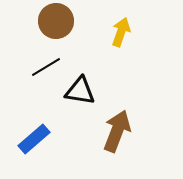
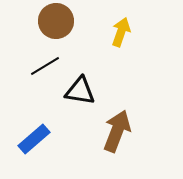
black line: moved 1 px left, 1 px up
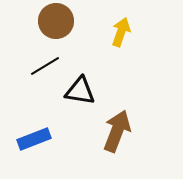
blue rectangle: rotated 20 degrees clockwise
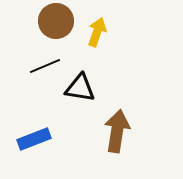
yellow arrow: moved 24 px left
black line: rotated 8 degrees clockwise
black triangle: moved 3 px up
brown arrow: rotated 12 degrees counterclockwise
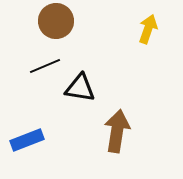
yellow arrow: moved 51 px right, 3 px up
blue rectangle: moved 7 px left, 1 px down
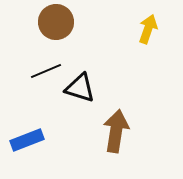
brown circle: moved 1 px down
black line: moved 1 px right, 5 px down
black triangle: rotated 8 degrees clockwise
brown arrow: moved 1 px left
